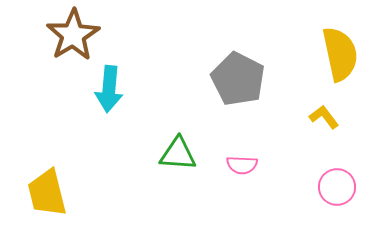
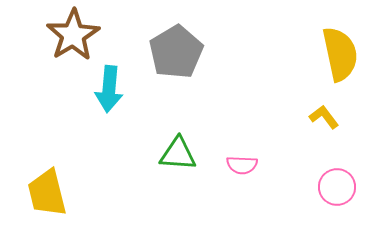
gray pentagon: moved 62 px left, 27 px up; rotated 14 degrees clockwise
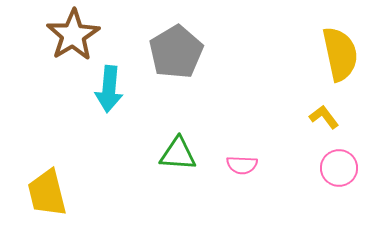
pink circle: moved 2 px right, 19 px up
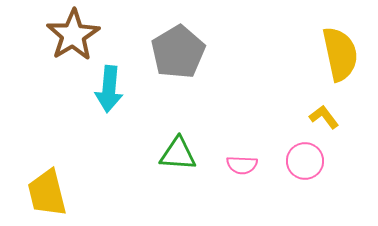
gray pentagon: moved 2 px right
pink circle: moved 34 px left, 7 px up
